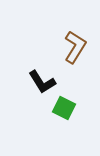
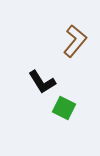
brown L-shape: moved 6 px up; rotated 8 degrees clockwise
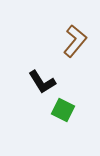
green square: moved 1 px left, 2 px down
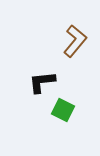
black L-shape: rotated 116 degrees clockwise
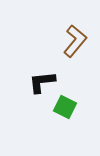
green square: moved 2 px right, 3 px up
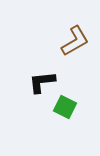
brown L-shape: rotated 20 degrees clockwise
